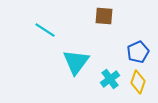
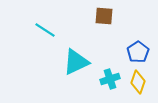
blue pentagon: rotated 10 degrees counterclockwise
cyan triangle: rotated 28 degrees clockwise
cyan cross: rotated 18 degrees clockwise
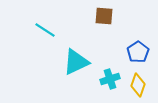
yellow diamond: moved 3 px down
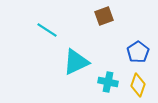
brown square: rotated 24 degrees counterclockwise
cyan line: moved 2 px right
cyan cross: moved 2 px left, 3 px down; rotated 30 degrees clockwise
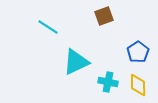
cyan line: moved 1 px right, 3 px up
yellow diamond: rotated 20 degrees counterclockwise
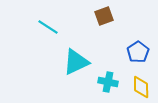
yellow diamond: moved 3 px right, 2 px down
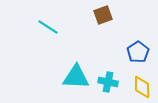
brown square: moved 1 px left, 1 px up
cyan triangle: moved 15 px down; rotated 28 degrees clockwise
yellow diamond: moved 1 px right
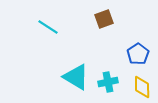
brown square: moved 1 px right, 4 px down
blue pentagon: moved 2 px down
cyan triangle: rotated 28 degrees clockwise
cyan cross: rotated 24 degrees counterclockwise
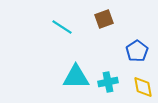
cyan line: moved 14 px right
blue pentagon: moved 1 px left, 3 px up
cyan triangle: rotated 32 degrees counterclockwise
yellow diamond: moved 1 px right; rotated 10 degrees counterclockwise
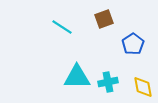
blue pentagon: moved 4 px left, 7 px up
cyan triangle: moved 1 px right
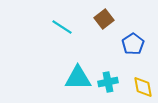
brown square: rotated 18 degrees counterclockwise
cyan triangle: moved 1 px right, 1 px down
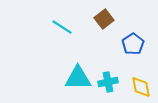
yellow diamond: moved 2 px left
